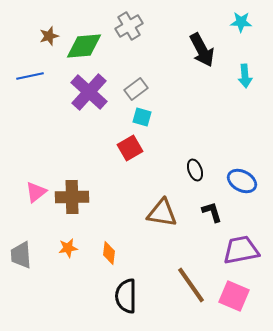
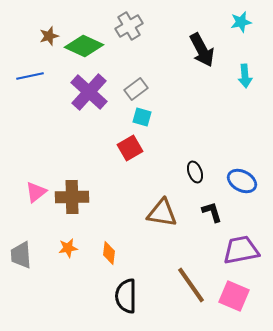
cyan star: rotated 15 degrees counterclockwise
green diamond: rotated 30 degrees clockwise
black ellipse: moved 2 px down
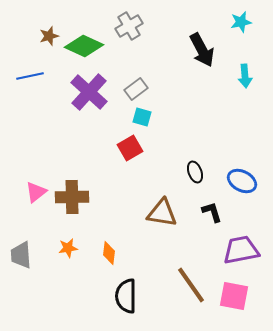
pink square: rotated 12 degrees counterclockwise
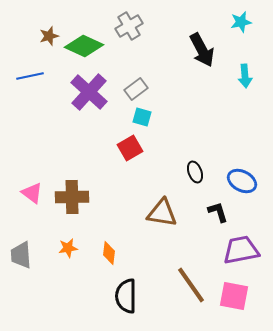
pink triangle: moved 4 px left, 1 px down; rotated 45 degrees counterclockwise
black L-shape: moved 6 px right
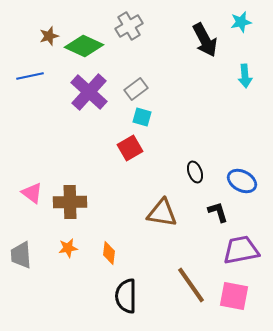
black arrow: moved 3 px right, 10 px up
brown cross: moved 2 px left, 5 px down
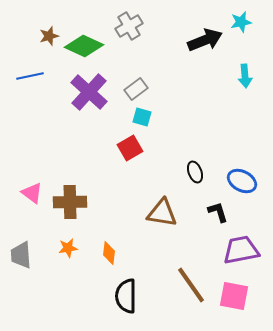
black arrow: rotated 84 degrees counterclockwise
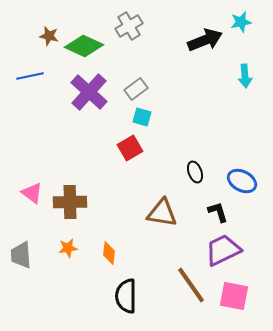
brown star: rotated 30 degrees clockwise
purple trapezoid: moved 18 px left; rotated 15 degrees counterclockwise
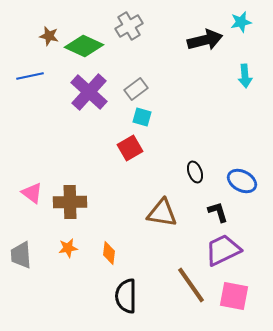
black arrow: rotated 8 degrees clockwise
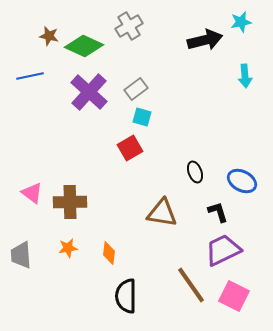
pink square: rotated 16 degrees clockwise
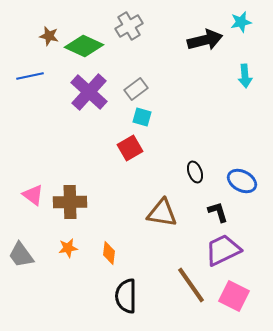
pink triangle: moved 1 px right, 2 px down
gray trapezoid: rotated 32 degrees counterclockwise
